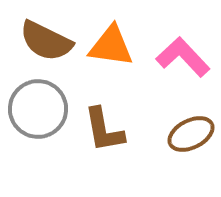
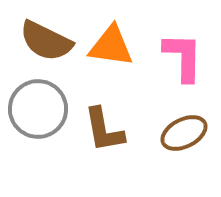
pink L-shape: rotated 44 degrees clockwise
brown ellipse: moved 7 px left, 1 px up
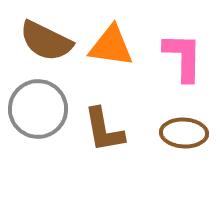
brown ellipse: rotated 30 degrees clockwise
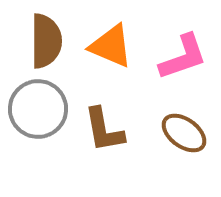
brown semicircle: rotated 116 degrees counterclockwise
orange triangle: rotated 15 degrees clockwise
pink L-shape: rotated 70 degrees clockwise
brown ellipse: rotated 33 degrees clockwise
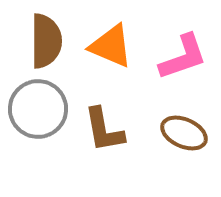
brown ellipse: rotated 12 degrees counterclockwise
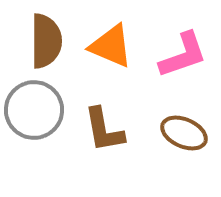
pink L-shape: moved 2 px up
gray circle: moved 4 px left, 1 px down
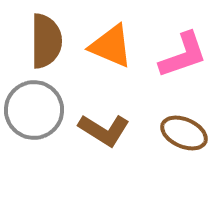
brown L-shape: rotated 48 degrees counterclockwise
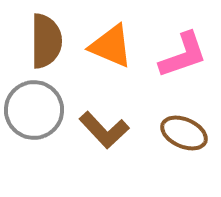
brown L-shape: rotated 15 degrees clockwise
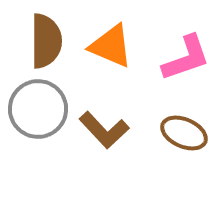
pink L-shape: moved 3 px right, 3 px down
gray circle: moved 4 px right, 1 px up
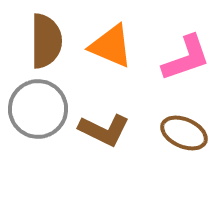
brown L-shape: rotated 21 degrees counterclockwise
